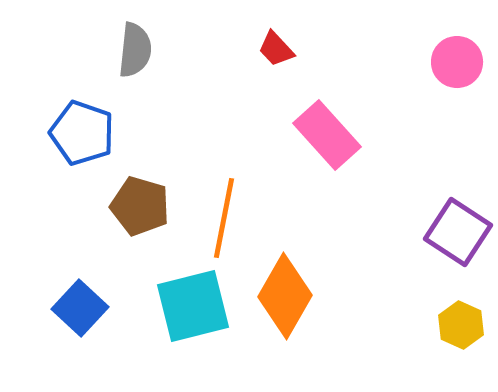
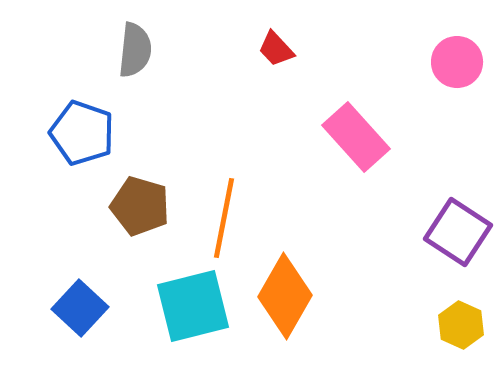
pink rectangle: moved 29 px right, 2 px down
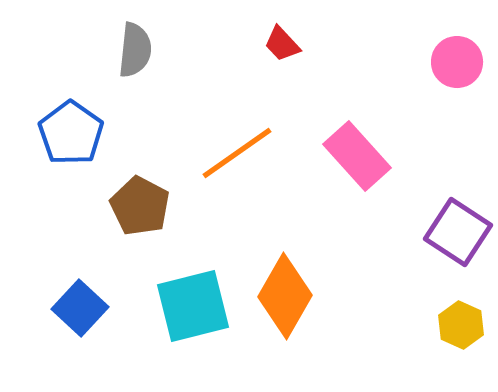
red trapezoid: moved 6 px right, 5 px up
blue pentagon: moved 11 px left; rotated 16 degrees clockwise
pink rectangle: moved 1 px right, 19 px down
brown pentagon: rotated 12 degrees clockwise
orange line: moved 13 px right, 65 px up; rotated 44 degrees clockwise
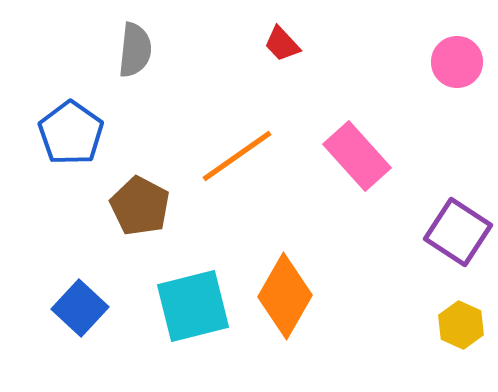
orange line: moved 3 px down
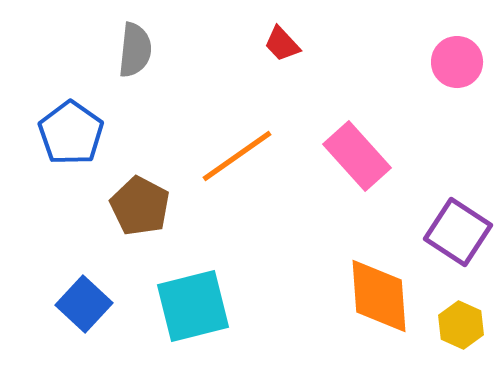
orange diamond: moved 94 px right; rotated 34 degrees counterclockwise
blue square: moved 4 px right, 4 px up
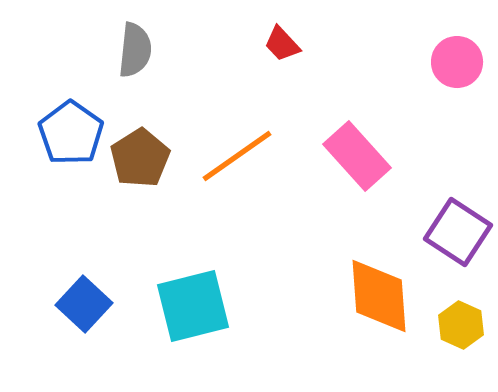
brown pentagon: moved 48 px up; rotated 12 degrees clockwise
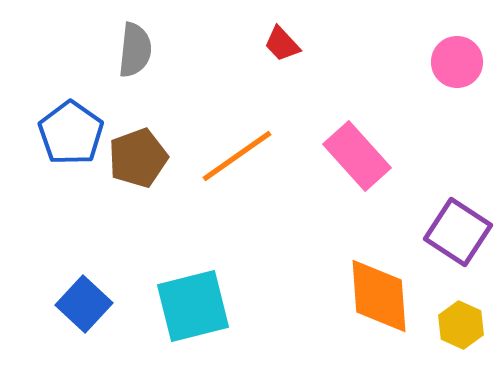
brown pentagon: moved 2 px left; rotated 12 degrees clockwise
